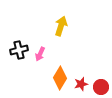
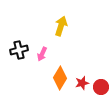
pink arrow: moved 2 px right
red star: moved 1 px right, 1 px up
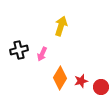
red star: moved 1 px left, 2 px up
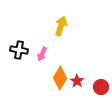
black cross: rotated 24 degrees clockwise
red star: moved 4 px left; rotated 24 degrees counterclockwise
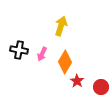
orange diamond: moved 5 px right, 16 px up
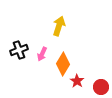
yellow arrow: moved 2 px left
black cross: rotated 30 degrees counterclockwise
orange diamond: moved 2 px left, 2 px down
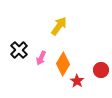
yellow arrow: rotated 18 degrees clockwise
black cross: rotated 24 degrees counterclockwise
pink arrow: moved 1 px left, 4 px down
red circle: moved 17 px up
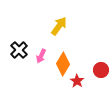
pink arrow: moved 2 px up
